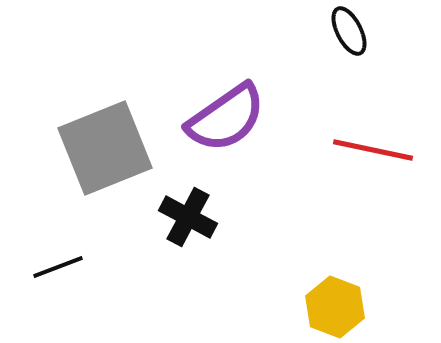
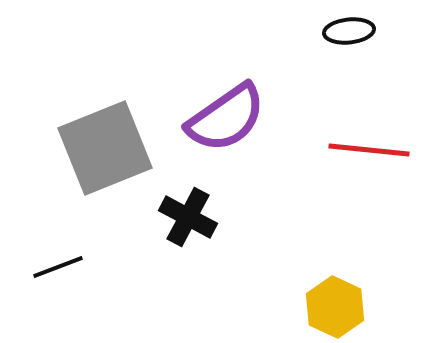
black ellipse: rotated 69 degrees counterclockwise
red line: moved 4 px left; rotated 6 degrees counterclockwise
yellow hexagon: rotated 4 degrees clockwise
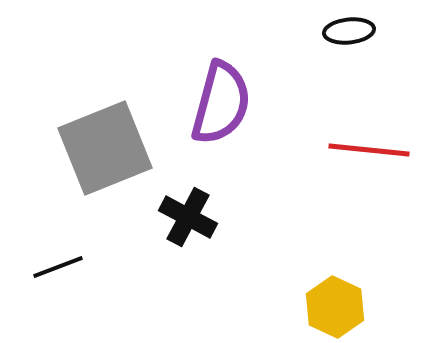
purple semicircle: moved 5 px left, 15 px up; rotated 40 degrees counterclockwise
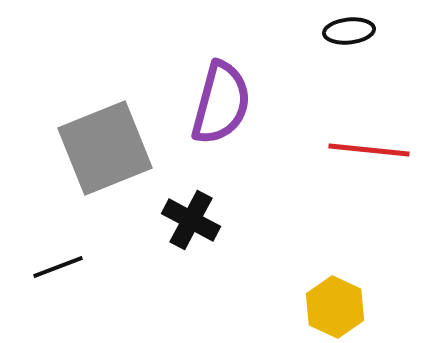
black cross: moved 3 px right, 3 px down
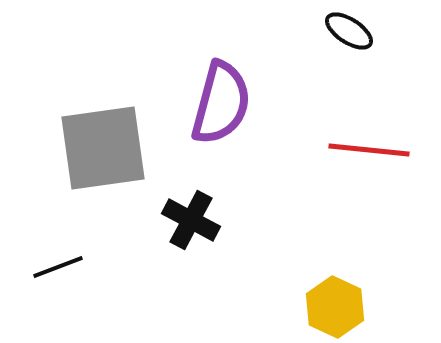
black ellipse: rotated 39 degrees clockwise
gray square: moved 2 px left; rotated 14 degrees clockwise
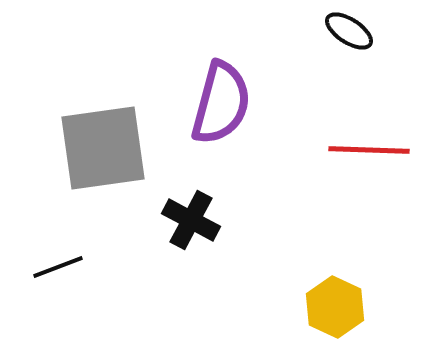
red line: rotated 4 degrees counterclockwise
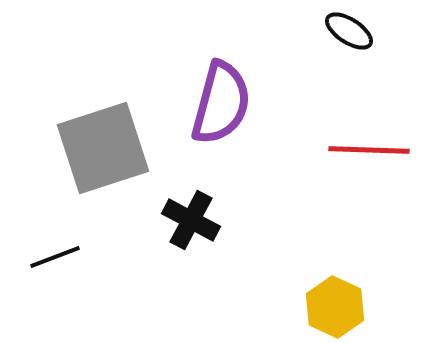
gray square: rotated 10 degrees counterclockwise
black line: moved 3 px left, 10 px up
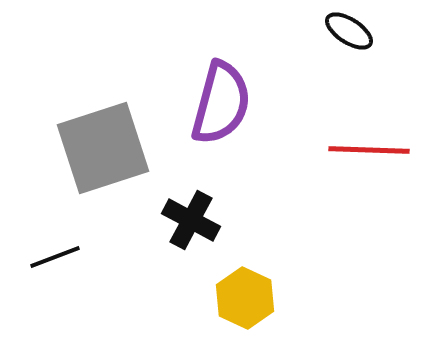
yellow hexagon: moved 90 px left, 9 px up
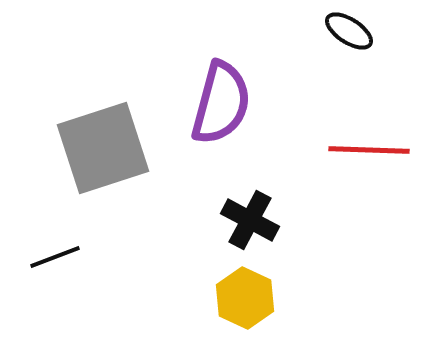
black cross: moved 59 px right
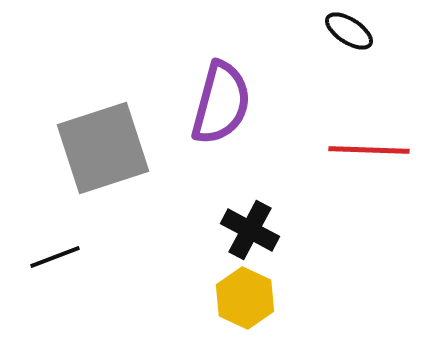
black cross: moved 10 px down
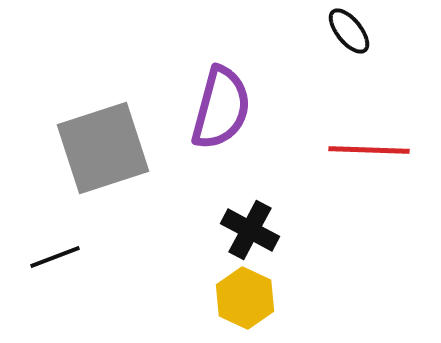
black ellipse: rotated 18 degrees clockwise
purple semicircle: moved 5 px down
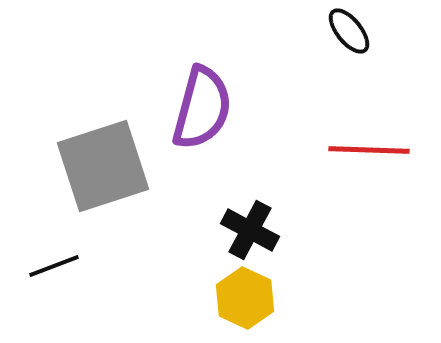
purple semicircle: moved 19 px left
gray square: moved 18 px down
black line: moved 1 px left, 9 px down
